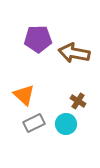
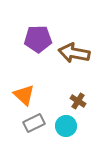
cyan circle: moved 2 px down
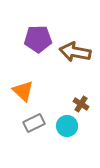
brown arrow: moved 1 px right, 1 px up
orange triangle: moved 1 px left, 4 px up
brown cross: moved 3 px right, 3 px down
cyan circle: moved 1 px right
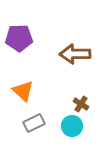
purple pentagon: moved 19 px left, 1 px up
brown arrow: moved 2 px down; rotated 12 degrees counterclockwise
cyan circle: moved 5 px right
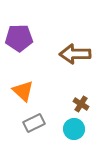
cyan circle: moved 2 px right, 3 px down
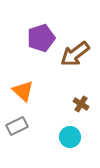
purple pentagon: moved 22 px right; rotated 16 degrees counterclockwise
brown arrow: rotated 36 degrees counterclockwise
gray rectangle: moved 17 px left, 3 px down
cyan circle: moved 4 px left, 8 px down
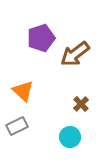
brown cross: rotated 14 degrees clockwise
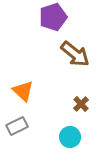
purple pentagon: moved 12 px right, 21 px up
brown arrow: rotated 104 degrees counterclockwise
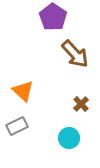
purple pentagon: rotated 20 degrees counterclockwise
brown arrow: rotated 8 degrees clockwise
cyan circle: moved 1 px left, 1 px down
